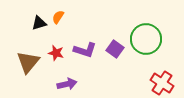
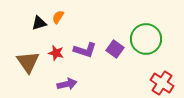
brown triangle: rotated 15 degrees counterclockwise
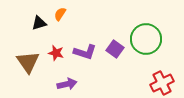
orange semicircle: moved 2 px right, 3 px up
purple L-shape: moved 2 px down
red cross: rotated 30 degrees clockwise
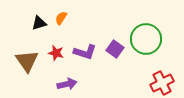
orange semicircle: moved 1 px right, 4 px down
brown triangle: moved 1 px left, 1 px up
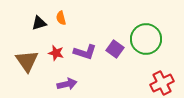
orange semicircle: rotated 48 degrees counterclockwise
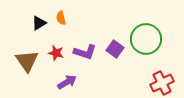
black triangle: rotated 14 degrees counterclockwise
purple arrow: moved 2 px up; rotated 18 degrees counterclockwise
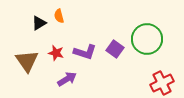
orange semicircle: moved 2 px left, 2 px up
green circle: moved 1 px right
purple arrow: moved 3 px up
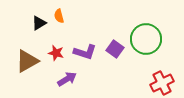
green circle: moved 1 px left
brown triangle: rotated 35 degrees clockwise
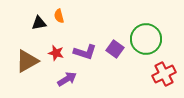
black triangle: rotated 21 degrees clockwise
red cross: moved 2 px right, 9 px up
